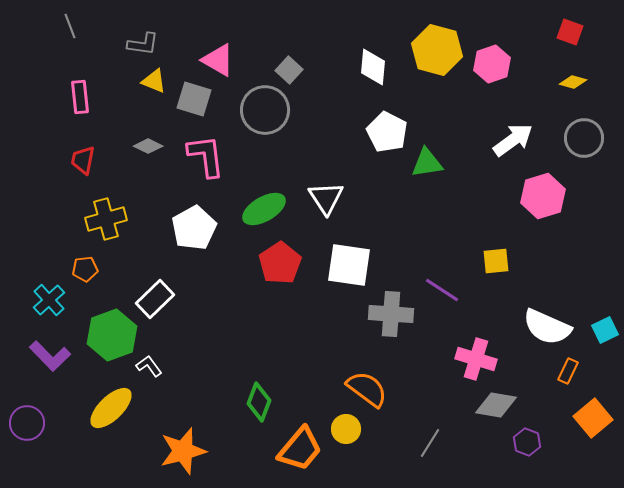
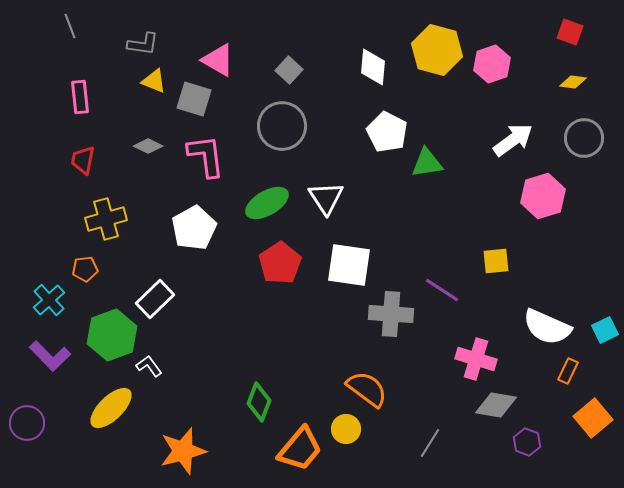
yellow diamond at (573, 82): rotated 8 degrees counterclockwise
gray circle at (265, 110): moved 17 px right, 16 px down
green ellipse at (264, 209): moved 3 px right, 6 px up
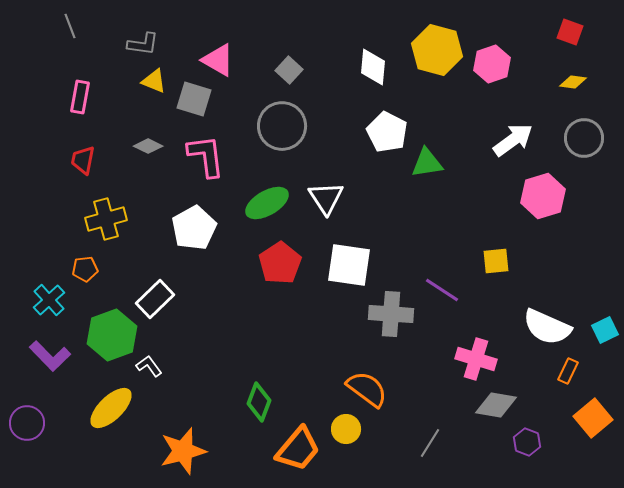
pink rectangle at (80, 97): rotated 16 degrees clockwise
orange trapezoid at (300, 449): moved 2 px left
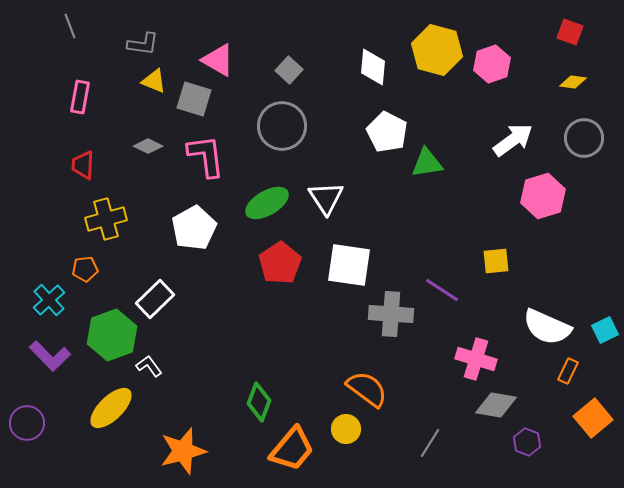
red trapezoid at (83, 160): moved 5 px down; rotated 8 degrees counterclockwise
orange trapezoid at (298, 449): moved 6 px left
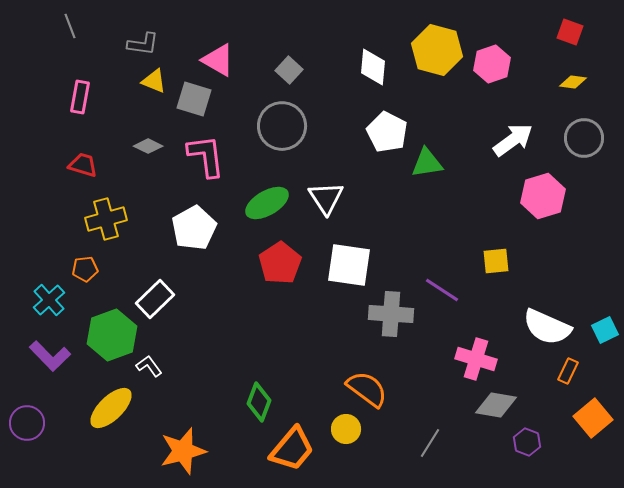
red trapezoid at (83, 165): rotated 104 degrees clockwise
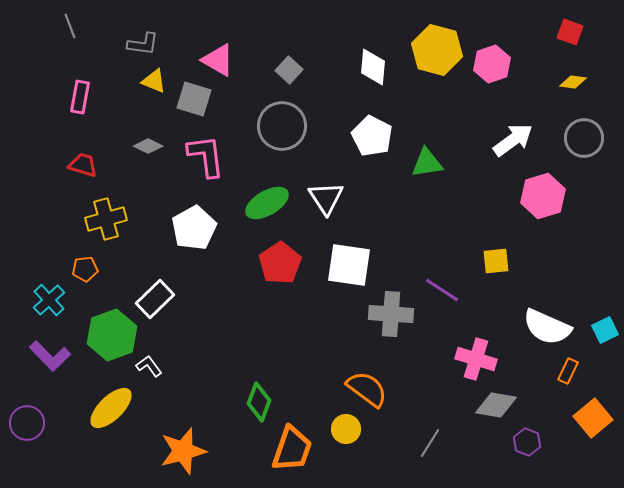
white pentagon at (387, 132): moved 15 px left, 4 px down
orange trapezoid at (292, 449): rotated 21 degrees counterclockwise
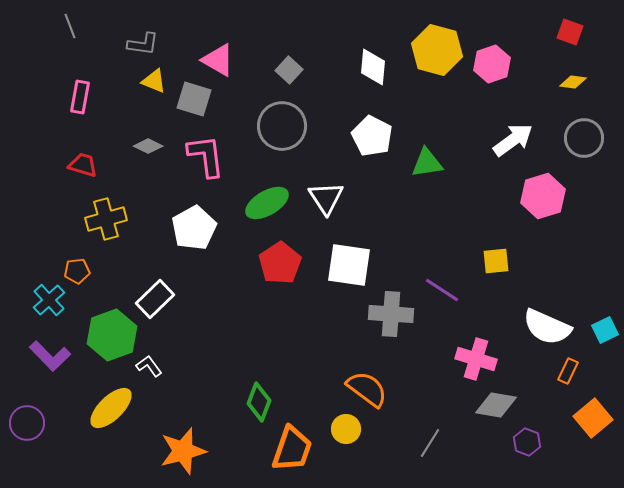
orange pentagon at (85, 269): moved 8 px left, 2 px down
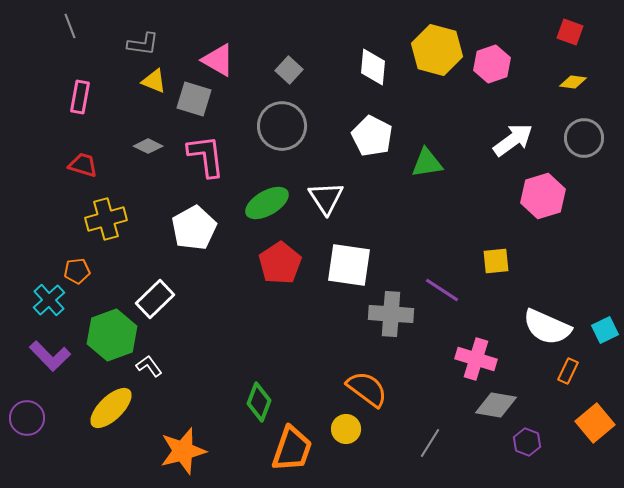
orange square at (593, 418): moved 2 px right, 5 px down
purple circle at (27, 423): moved 5 px up
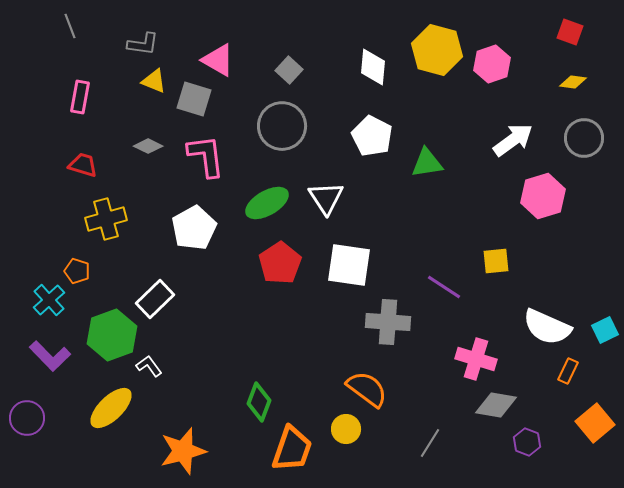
orange pentagon at (77, 271): rotated 25 degrees clockwise
purple line at (442, 290): moved 2 px right, 3 px up
gray cross at (391, 314): moved 3 px left, 8 px down
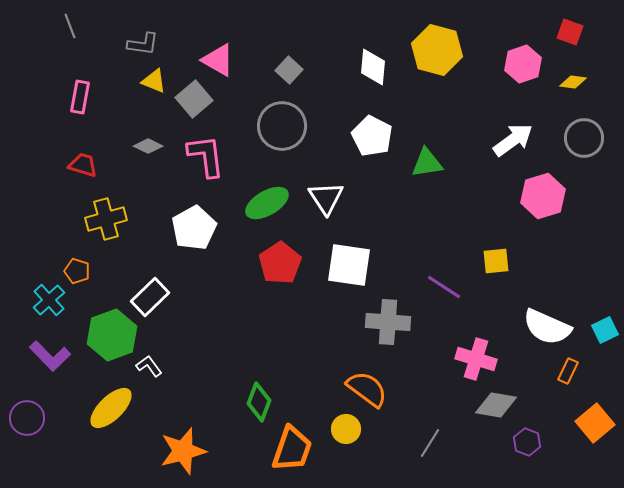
pink hexagon at (492, 64): moved 31 px right
gray square at (194, 99): rotated 33 degrees clockwise
white rectangle at (155, 299): moved 5 px left, 2 px up
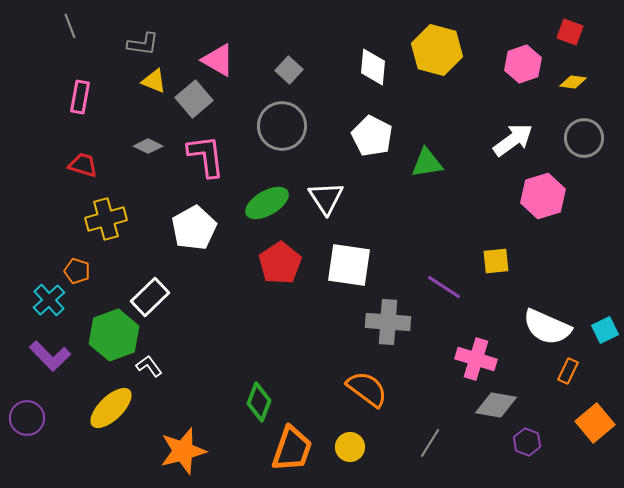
green hexagon at (112, 335): moved 2 px right
yellow circle at (346, 429): moved 4 px right, 18 px down
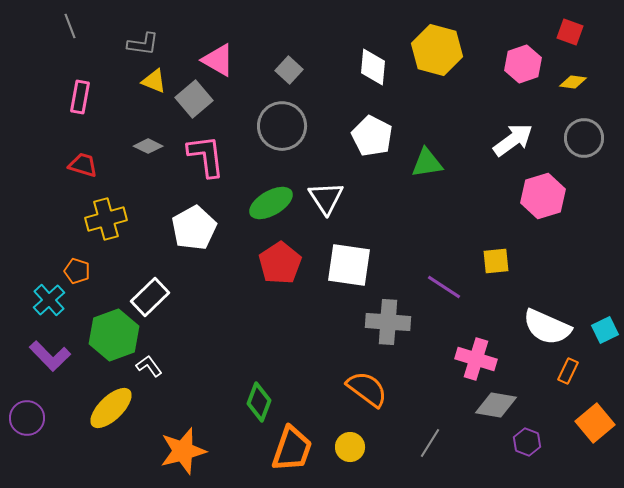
green ellipse at (267, 203): moved 4 px right
